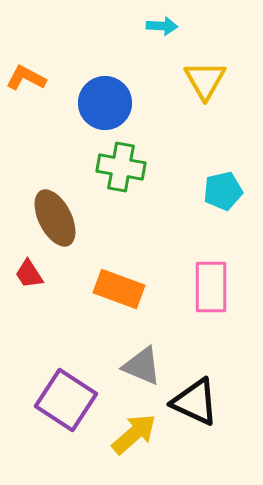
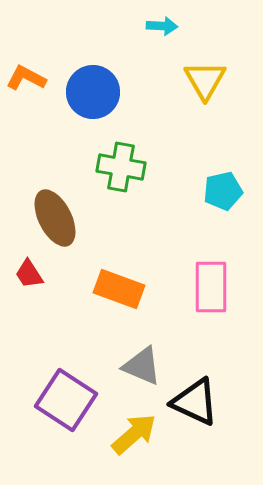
blue circle: moved 12 px left, 11 px up
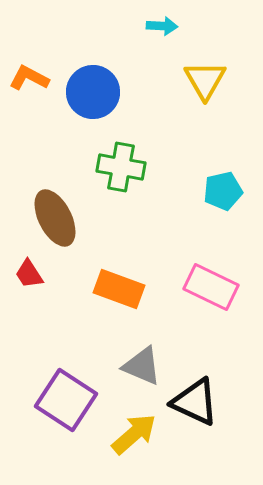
orange L-shape: moved 3 px right
pink rectangle: rotated 64 degrees counterclockwise
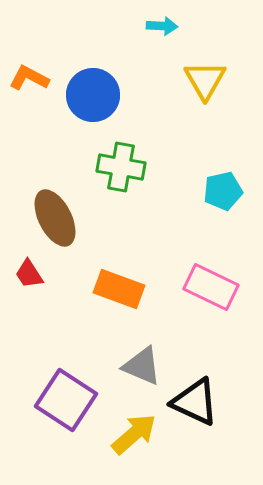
blue circle: moved 3 px down
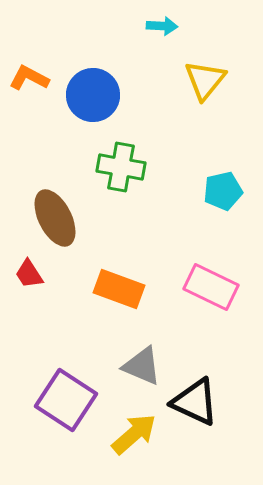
yellow triangle: rotated 9 degrees clockwise
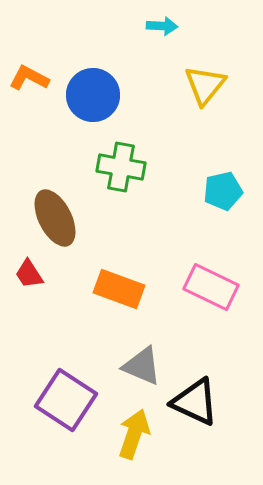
yellow triangle: moved 5 px down
yellow arrow: rotated 30 degrees counterclockwise
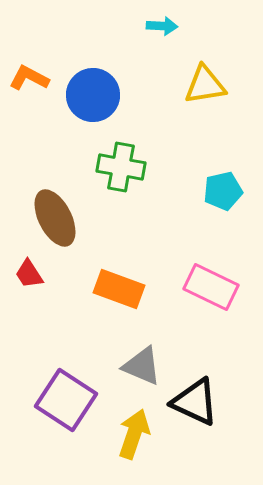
yellow triangle: rotated 42 degrees clockwise
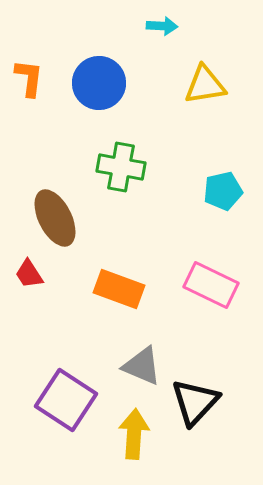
orange L-shape: rotated 69 degrees clockwise
blue circle: moved 6 px right, 12 px up
pink rectangle: moved 2 px up
black triangle: rotated 48 degrees clockwise
yellow arrow: rotated 15 degrees counterclockwise
